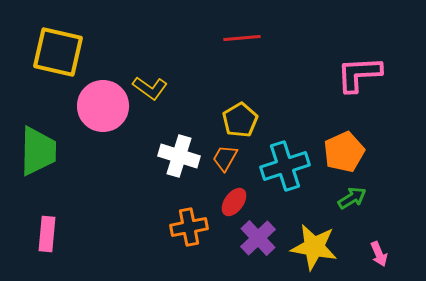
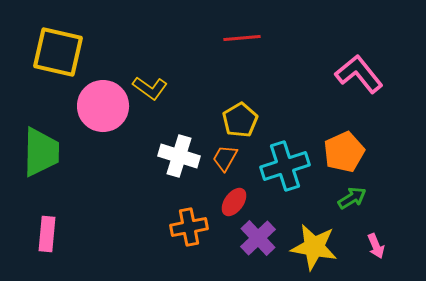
pink L-shape: rotated 54 degrees clockwise
green trapezoid: moved 3 px right, 1 px down
pink arrow: moved 3 px left, 8 px up
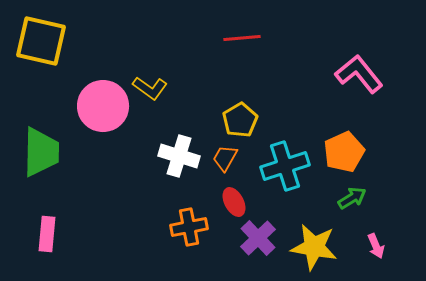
yellow square: moved 17 px left, 11 px up
red ellipse: rotated 64 degrees counterclockwise
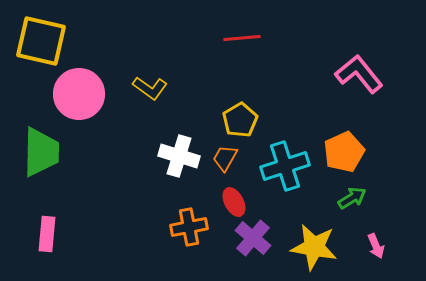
pink circle: moved 24 px left, 12 px up
purple cross: moved 5 px left; rotated 6 degrees counterclockwise
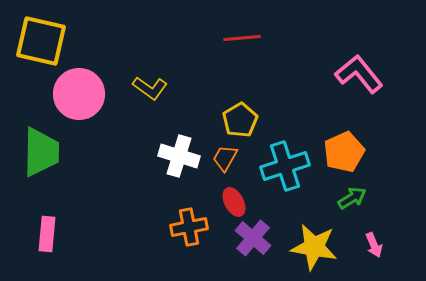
pink arrow: moved 2 px left, 1 px up
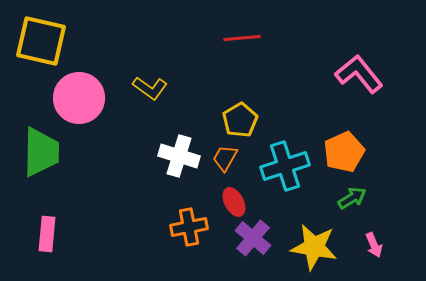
pink circle: moved 4 px down
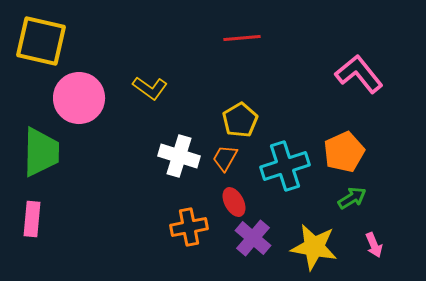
pink rectangle: moved 15 px left, 15 px up
